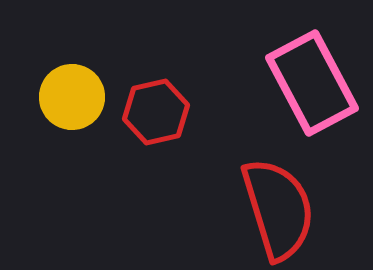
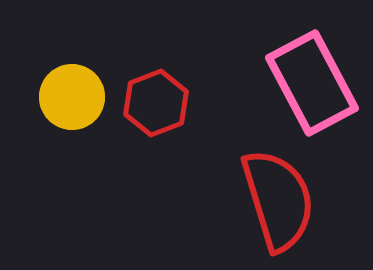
red hexagon: moved 9 px up; rotated 8 degrees counterclockwise
red semicircle: moved 9 px up
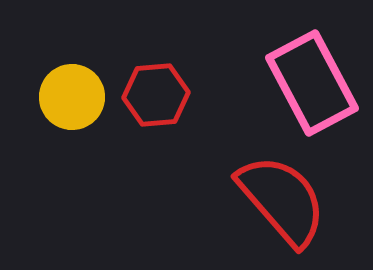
red hexagon: moved 8 px up; rotated 16 degrees clockwise
red semicircle: moved 4 px right; rotated 24 degrees counterclockwise
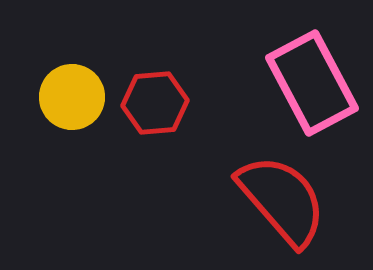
red hexagon: moved 1 px left, 8 px down
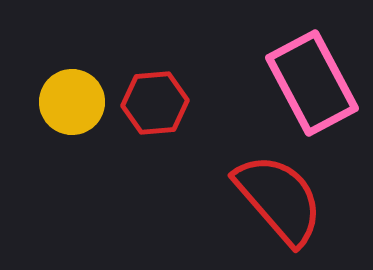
yellow circle: moved 5 px down
red semicircle: moved 3 px left, 1 px up
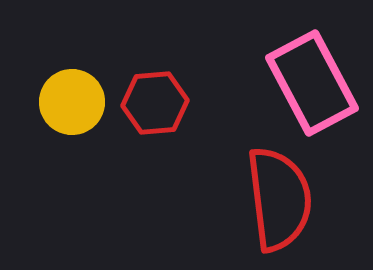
red semicircle: rotated 34 degrees clockwise
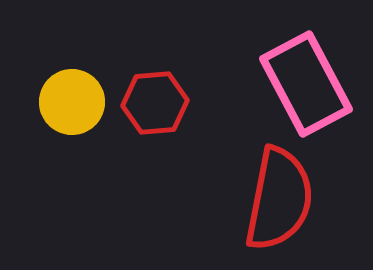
pink rectangle: moved 6 px left, 1 px down
red semicircle: rotated 18 degrees clockwise
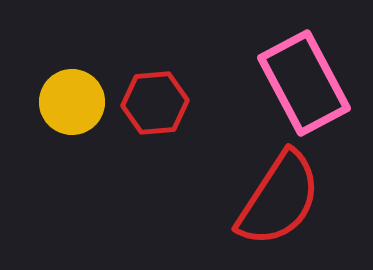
pink rectangle: moved 2 px left, 1 px up
red semicircle: rotated 22 degrees clockwise
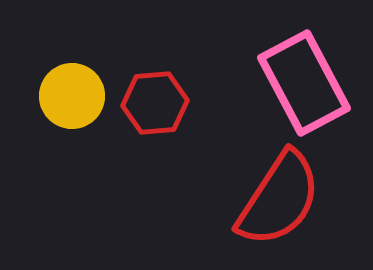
yellow circle: moved 6 px up
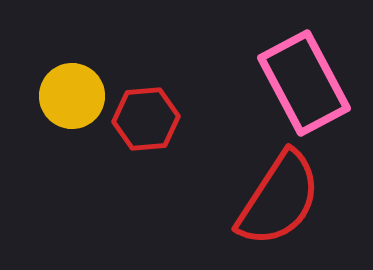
red hexagon: moved 9 px left, 16 px down
